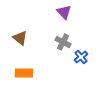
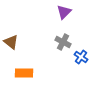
purple triangle: rotated 28 degrees clockwise
brown triangle: moved 9 px left, 4 px down
blue cross: rotated 16 degrees counterclockwise
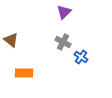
brown triangle: moved 2 px up
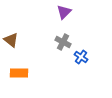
orange rectangle: moved 5 px left
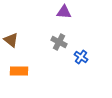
purple triangle: rotated 49 degrees clockwise
gray cross: moved 4 px left
orange rectangle: moved 2 px up
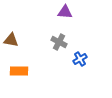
purple triangle: moved 1 px right
brown triangle: rotated 28 degrees counterclockwise
blue cross: moved 1 px left, 2 px down; rotated 24 degrees clockwise
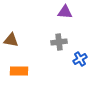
gray cross: rotated 35 degrees counterclockwise
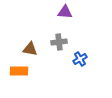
brown triangle: moved 19 px right, 9 px down
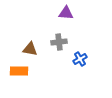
purple triangle: moved 1 px right, 1 px down
